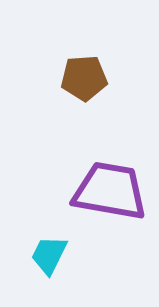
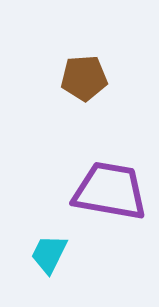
cyan trapezoid: moved 1 px up
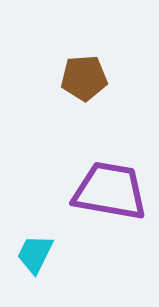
cyan trapezoid: moved 14 px left
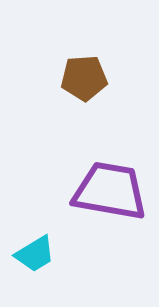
cyan trapezoid: rotated 147 degrees counterclockwise
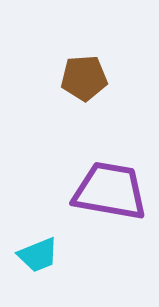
cyan trapezoid: moved 3 px right, 1 px down; rotated 9 degrees clockwise
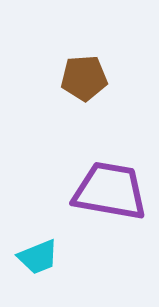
cyan trapezoid: moved 2 px down
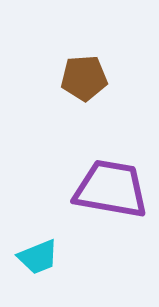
purple trapezoid: moved 1 px right, 2 px up
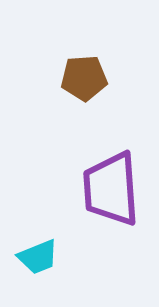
purple trapezoid: rotated 104 degrees counterclockwise
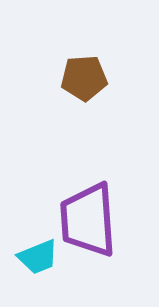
purple trapezoid: moved 23 px left, 31 px down
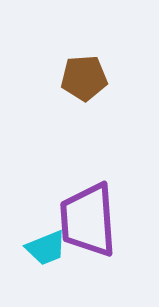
cyan trapezoid: moved 8 px right, 9 px up
